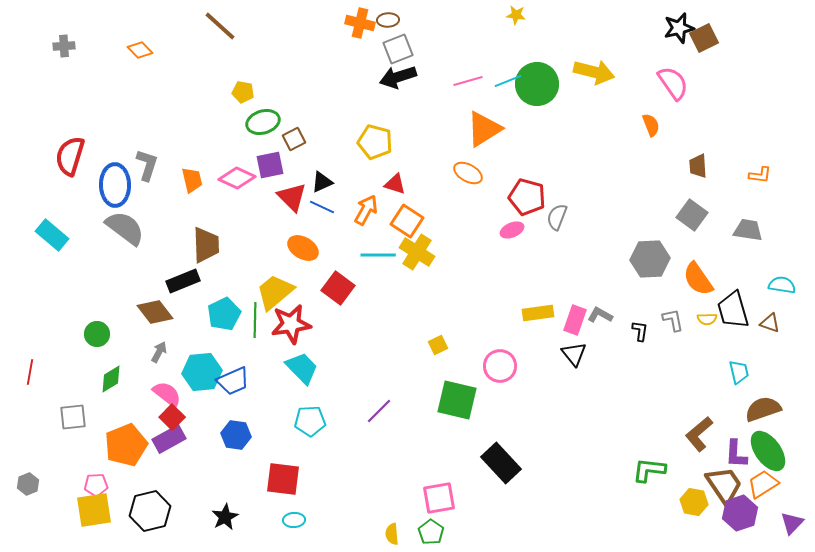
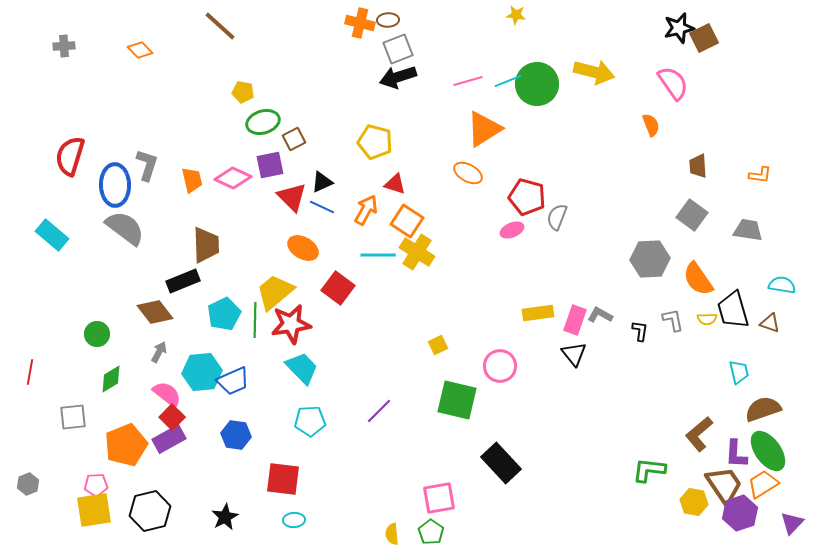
pink diamond at (237, 178): moved 4 px left
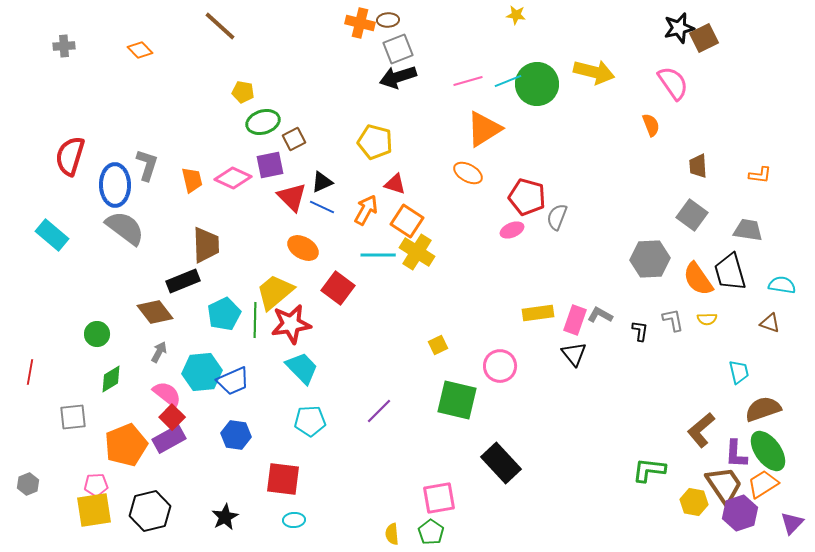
black trapezoid at (733, 310): moved 3 px left, 38 px up
brown L-shape at (699, 434): moved 2 px right, 4 px up
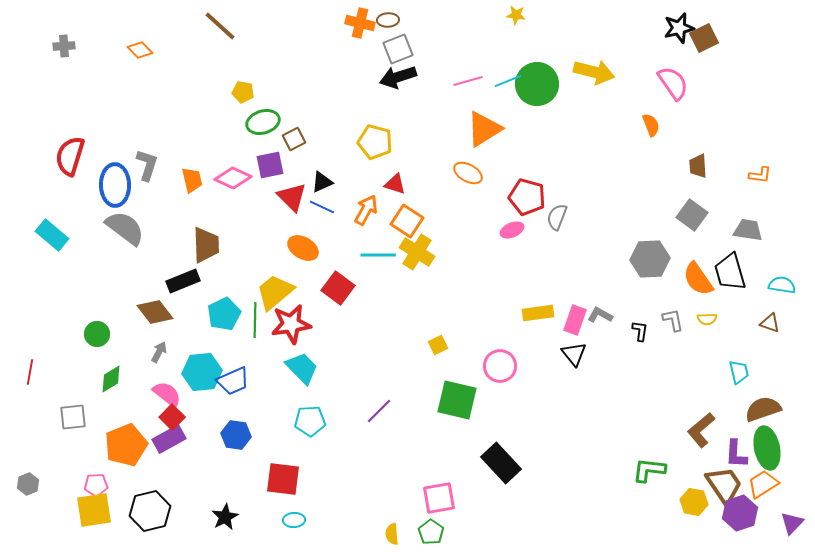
green ellipse at (768, 451): moved 1 px left, 3 px up; rotated 24 degrees clockwise
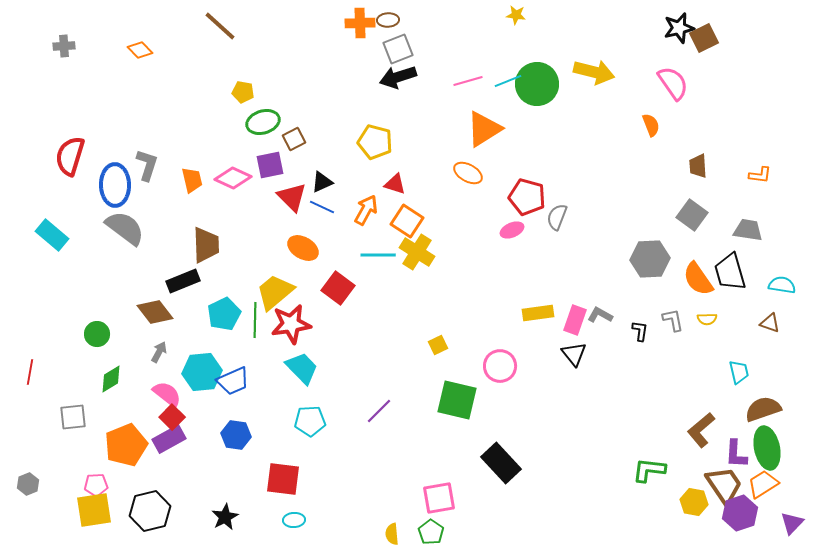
orange cross at (360, 23): rotated 16 degrees counterclockwise
